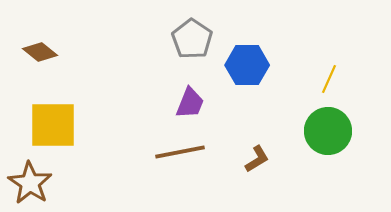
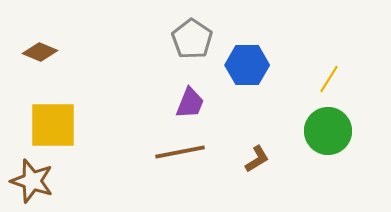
brown diamond: rotated 16 degrees counterclockwise
yellow line: rotated 8 degrees clockwise
brown star: moved 2 px right, 2 px up; rotated 15 degrees counterclockwise
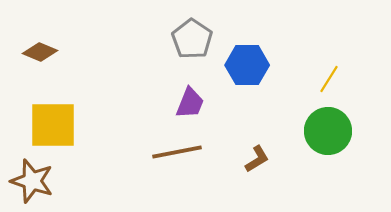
brown line: moved 3 px left
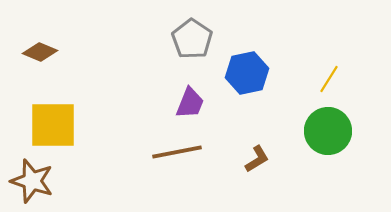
blue hexagon: moved 8 px down; rotated 12 degrees counterclockwise
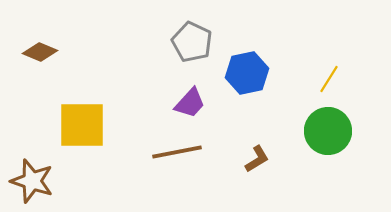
gray pentagon: moved 3 px down; rotated 9 degrees counterclockwise
purple trapezoid: rotated 20 degrees clockwise
yellow square: moved 29 px right
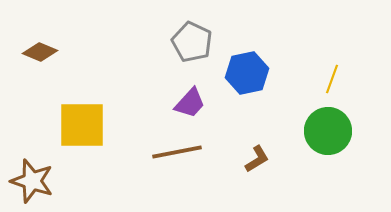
yellow line: moved 3 px right; rotated 12 degrees counterclockwise
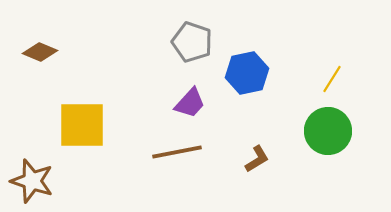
gray pentagon: rotated 6 degrees counterclockwise
yellow line: rotated 12 degrees clockwise
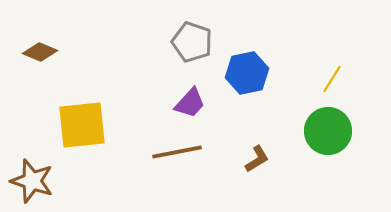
yellow square: rotated 6 degrees counterclockwise
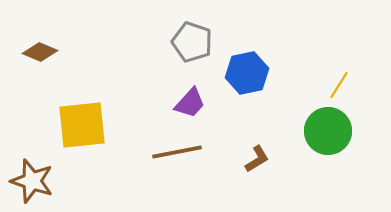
yellow line: moved 7 px right, 6 px down
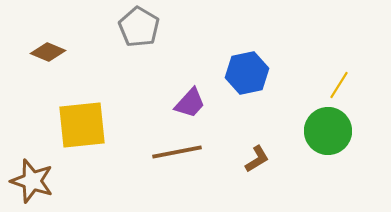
gray pentagon: moved 53 px left, 15 px up; rotated 12 degrees clockwise
brown diamond: moved 8 px right
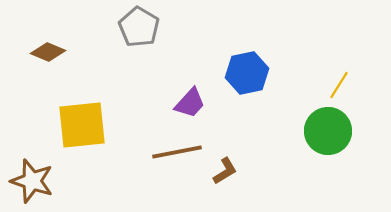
brown L-shape: moved 32 px left, 12 px down
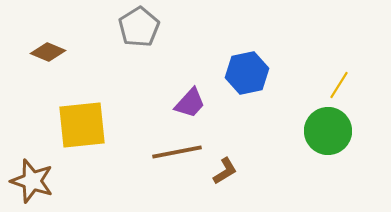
gray pentagon: rotated 9 degrees clockwise
